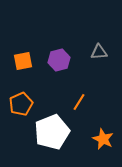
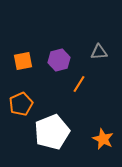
orange line: moved 18 px up
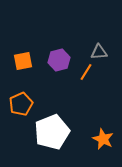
orange line: moved 7 px right, 12 px up
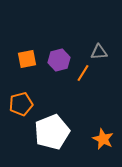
orange square: moved 4 px right, 2 px up
orange line: moved 3 px left, 1 px down
orange pentagon: rotated 10 degrees clockwise
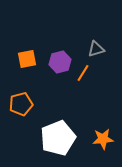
gray triangle: moved 3 px left, 3 px up; rotated 12 degrees counterclockwise
purple hexagon: moved 1 px right, 2 px down
white pentagon: moved 6 px right, 6 px down
orange star: rotated 30 degrees counterclockwise
